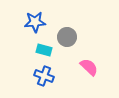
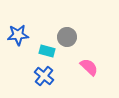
blue star: moved 17 px left, 13 px down
cyan rectangle: moved 3 px right, 1 px down
blue cross: rotated 18 degrees clockwise
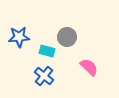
blue star: moved 1 px right, 2 px down
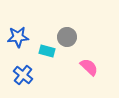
blue star: moved 1 px left
blue cross: moved 21 px left, 1 px up
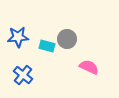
gray circle: moved 2 px down
cyan rectangle: moved 5 px up
pink semicircle: rotated 18 degrees counterclockwise
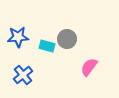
pink semicircle: rotated 78 degrees counterclockwise
blue cross: rotated 12 degrees clockwise
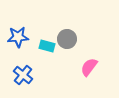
blue cross: rotated 12 degrees counterclockwise
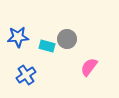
blue cross: moved 3 px right; rotated 18 degrees clockwise
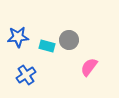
gray circle: moved 2 px right, 1 px down
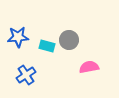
pink semicircle: rotated 42 degrees clockwise
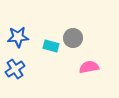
gray circle: moved 4 px right, 2 px up
cyan rectangle: moved 4 px right
blue cross: moved 11 px left, 6 px up
